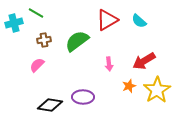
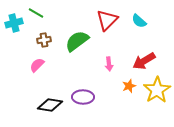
red triangle: rotated 15 degrees counterclockwise
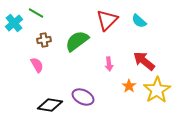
cyan cross: rotated 24 degrees counterclockwise
red arrow: rotated 70 degrees clockwise
pink semicircle: rotated 105 degrees clockwise
orange star: rotated 16 degrees counterclockwise
purple ellipse: rotated 25 degrees clockwise
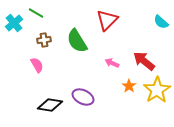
cyan semicircle: moved 22 px right, 1 px down
green semicircle: rotated 85 degrees counterclockwise
pink arrow: moved 3 px right, 1 px up; rotated 120 degrees clockwise
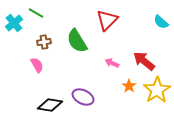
brown cross: moved 2 px down
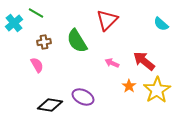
cyan semicircle: moved 2 px down
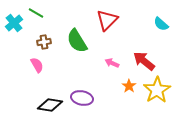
purple ellipse: moved 1 px left, 1 px down; rotated 15 degrees counterclockwise
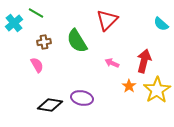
red arrow: rotated 65 degrees clockwise
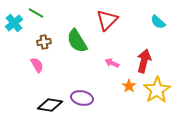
cyan semicircle: moved 3 px left, 2 px up
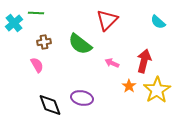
green line: rotated 28 degrees counterclockwise
green semicircle: moved 3 px right, 3 px down; rotated 20 degrees counterclockwise
black diamond: rotated 60 degrees clockwise
